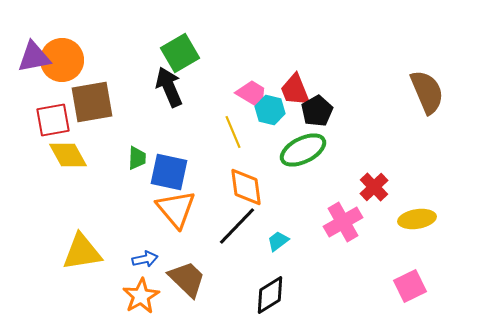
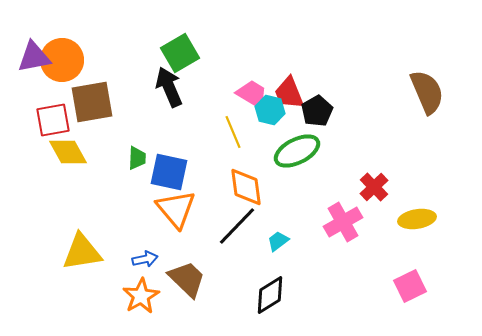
red trapezoid: moved 6 px left, 3 px down
green ellipse: moved 6 px left, 1 px down
yellow diamond: moved 3 px up
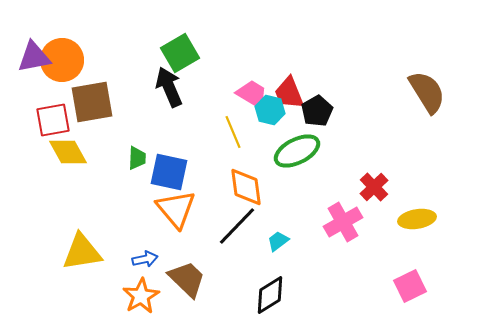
brown semicircle: rotated 9 degrees counterclockwise
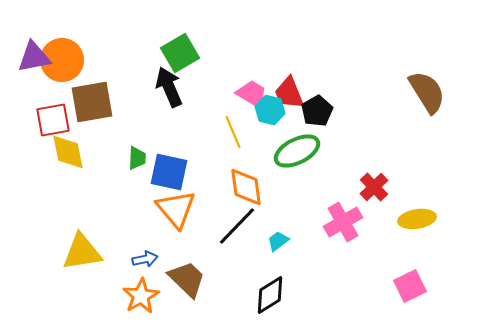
yellow diamond: rotated 18 degrees clockwise
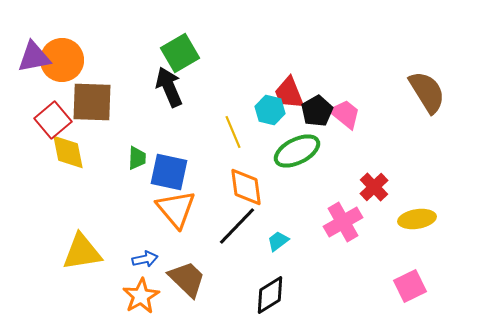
pink trapezoid: moved 93 px right, 20 px down; rotated 8 degrees clockwise
brown square: rotated 12 degrees clockwise
red square: rotated 30 degrees counterclockwise
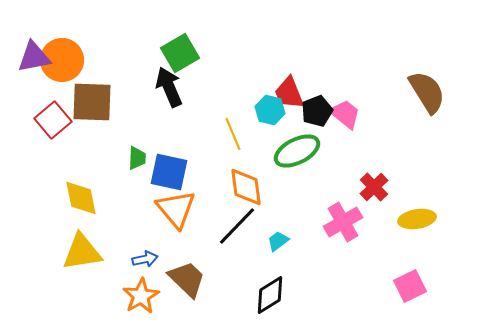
black pentagon: rotated 8 degrees clockwise
yellow line: moved 2 px down
yellow diamond: moved 13 px right, 46 px down
